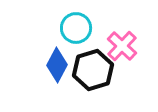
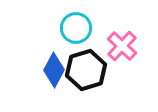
blue diamond: moved 3 px left, 5 px down
black hexagon: moved 7 px left
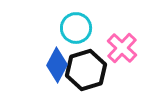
pink cross: moved 2 px down
blue diamond: moved 3 px right, 5 px up
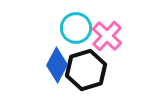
pink cross: moved 15 px left, 12 px up
